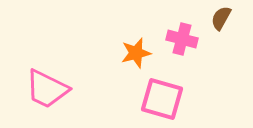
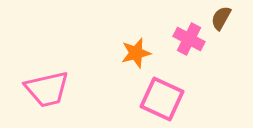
pink cross: moved 7 px right; rotated 12 degrees clockwise
pink trapezoid: rotated 39 degrees counterclockwise
pink square: rotated 9 degrees clockwise
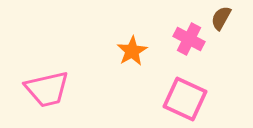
orange star: moved 4 px left, 2 px up; rotated 16 degrees counterclockwise
pink square: moved 23 px right
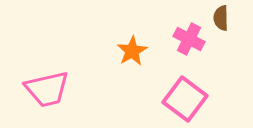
brown semicircle: rotated 30 degrees counterclockwise
pink square: rotated 12 degrees clockwise
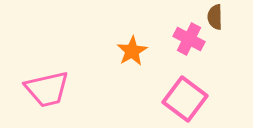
brown semicircle: moved 6 px left, 1 px up
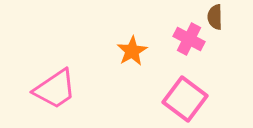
pink trapezoid: moved 8 px right; rotated 21 degrees counterclockwise
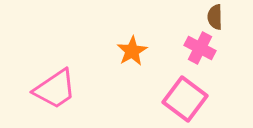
pink cross: moved 11 px right, 9 px down
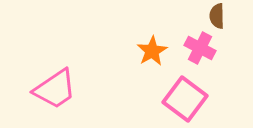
brown semicircle: moved 2 px right, 1 px up
orange star: moved 20 px right
